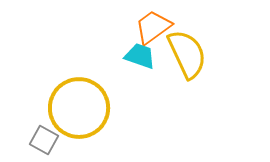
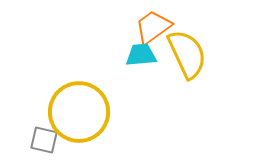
cyan trapezoid: moved 1 px right, 1 px up; rotated 24 degrees counterclockwise
yellow circle: moved 4 px down
gray square: rotated 16 degrees counterclockwise
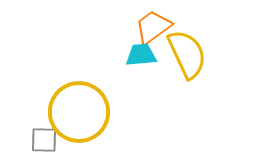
gray square: rotated 12 degrees counterclockwise
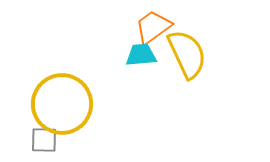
yellow circle: moved 17 px left, 8 px up
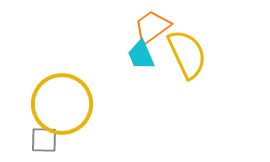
orange trapezoid: moved 1 px left
cyan trapezoid: rotated 108 degrees counterclockwise
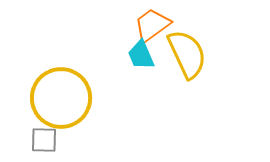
orange trapezoid: moved 2 px up
yellow circle: moved 1 px left, 6 px up
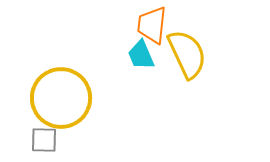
orange trapezoid: rotated 48 degrees counterclockwise
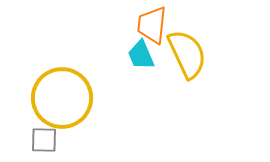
yellow circle: moved 1 px right
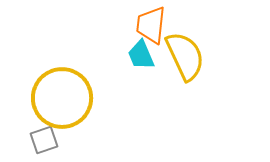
orange trapezoid: moved 1 px left
yellow semicircle: moved 2 px left, 2 px down
gray square: rotated 20 degrees counterclockwise
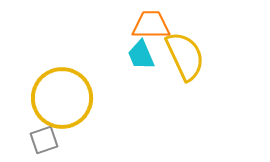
orange trapezoid: rotated 84 degrees clockwise
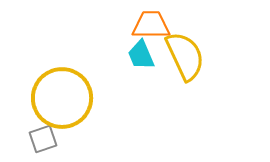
gray square: moved 1 px left, 1 px up
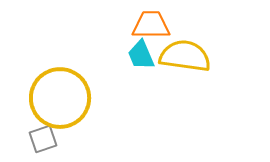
yellow semicircle: rotated 57 degrees counterclockwise
yellow circle: moved 2 px left
